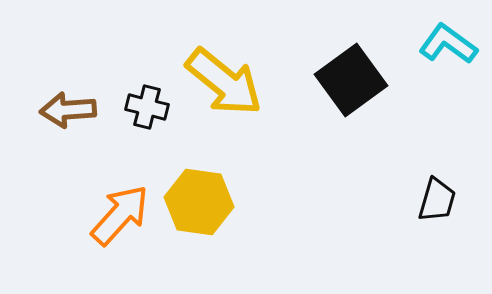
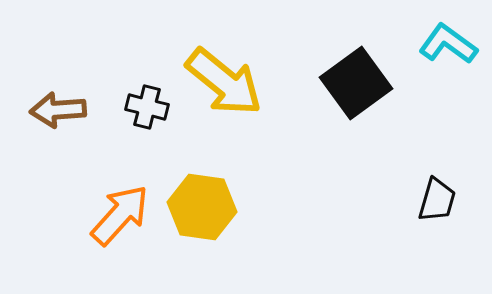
black square: moved 5 px right, 3 px down
brown arrow: moved 10 px left
yellow hexagon: moved 3 px right, 5 px down
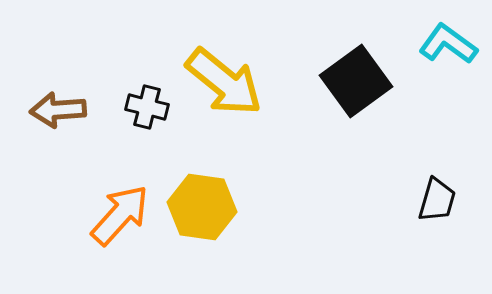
black square: moved 2 px up
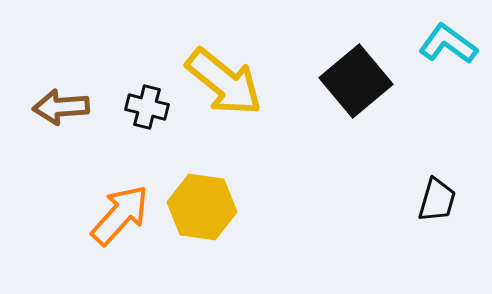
black square: rotated 4 degrees counterclockwise
brown arrow: moved 3 px right, 3 px up
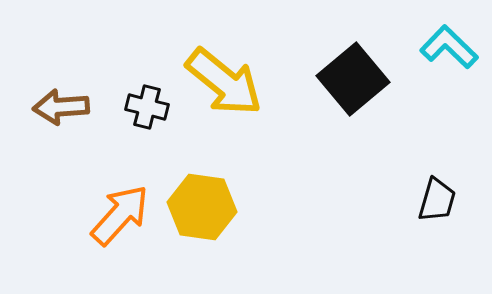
cyan L-shape: moved 1 px right, 3 px down; rotated 8 degrees clockwise
black square: moved 3 px left, 2 px up
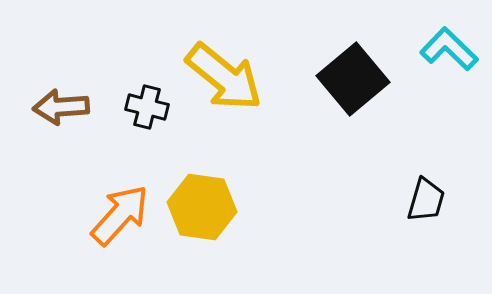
cyan L-shape: moved 2 px down
yellow arrow: moved 5 px up
black trapezoid: moved 11 px left
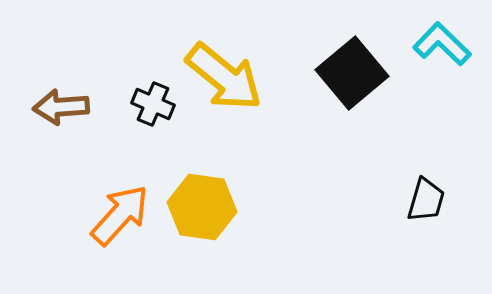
cyan L-shape: moved 7 px left, 5 px up
black square: moved 1 px left, 6 px up
black cross: moved 6 px right, 3 px up; rotated 9 degrees clockwise
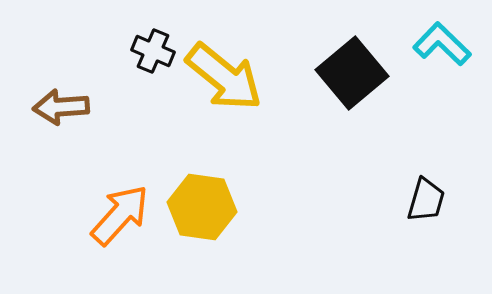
black cross: moved 53 px up
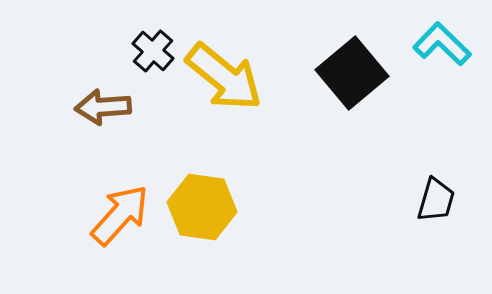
black cross: rotated 18 degrees clockwise
brown arrow: moved 42 px right
black trapezoid: moved 10 px right
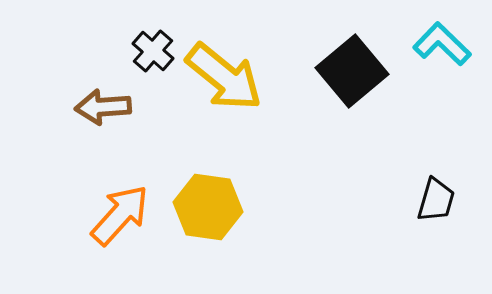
black square: moved 2 px up
yellow hexagon: moved 6 px right
